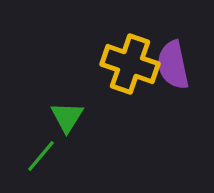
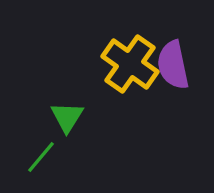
yellow cross: rotated 16 degrees clockwise
green line: moved 1 px down
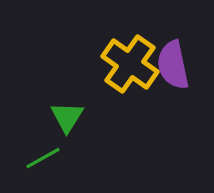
green line: moved 2 px right, 1 px down; rotated 21 degrees clockwise
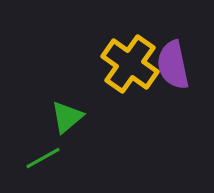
green triangle: rotated 18 degrees clockwise
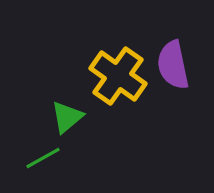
yellow cross: moved 12 px left, 12 px down
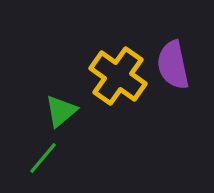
green triangle: moved 6 px left, 6 px up
green line: rotated 21 degrees counterclockwise
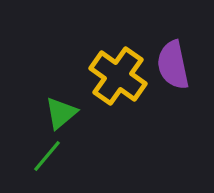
green triangle: moved 2 px down
green line: moved 4 px right, 2 px up
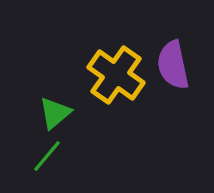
yellow cross: moved 2 px left, 1 px up
green triangle: moved 6 px left
